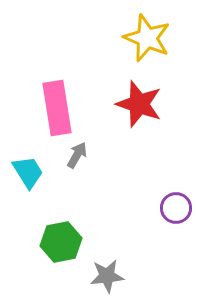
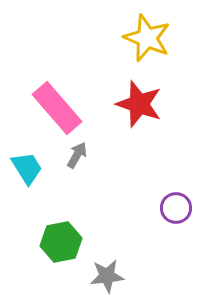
pink rectangle: rotated 32 degrees counterclockwise
cyan trapezoid: moved 1 px left, 4 px up
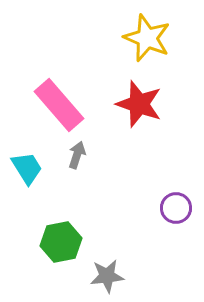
pink rectangle: moved 2 px right, 3 px up
gray arrow: rotated 12 degrees counterclockwise
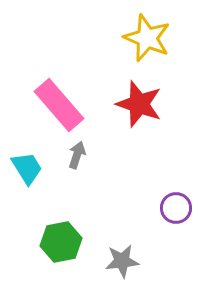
gray star: moved 15 px right, 15 px up
